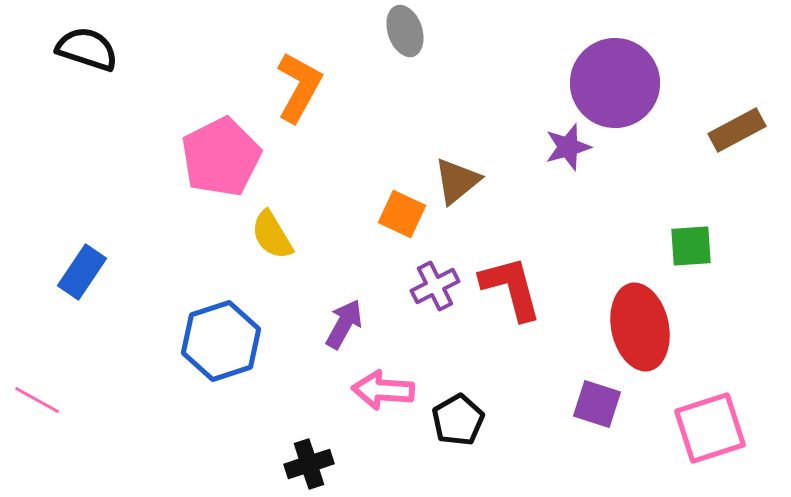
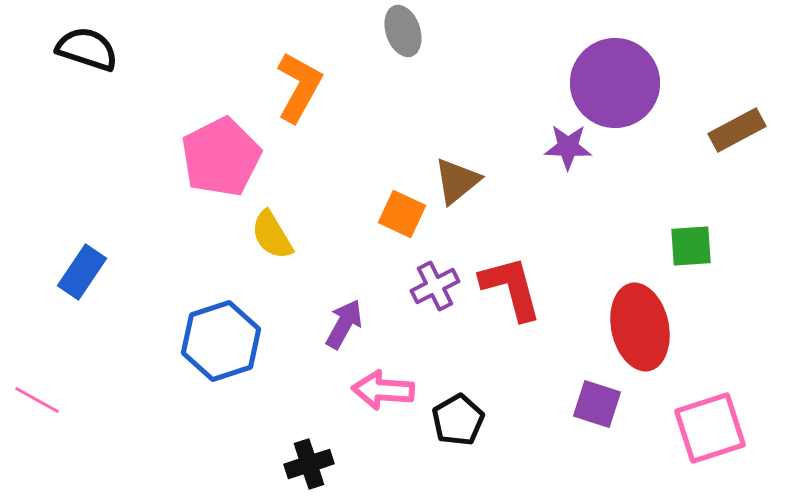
gray ellipse: moved 2 px left
purple star: rotated 18 degrees clockwise
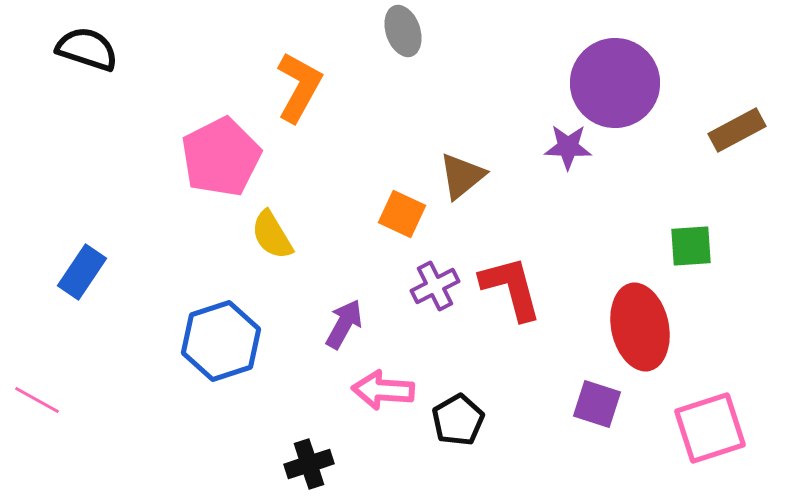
brown triangle: moved 5 px right, 5 px up
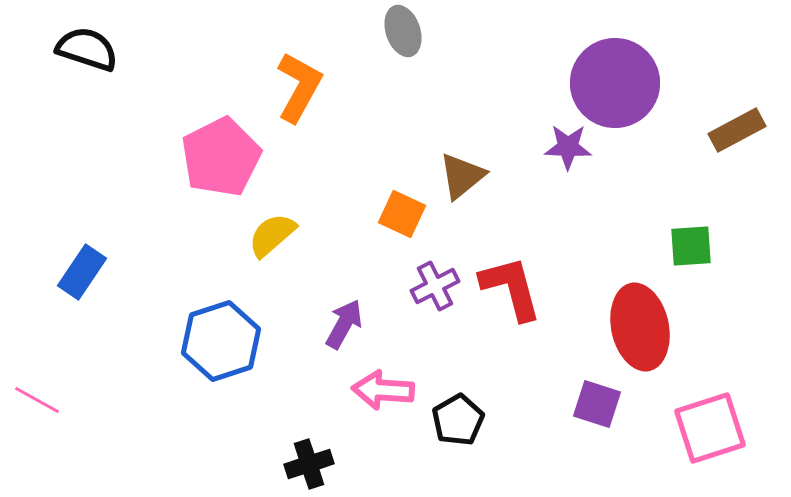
yellow semicircle: rotated 80 degrees clockwise
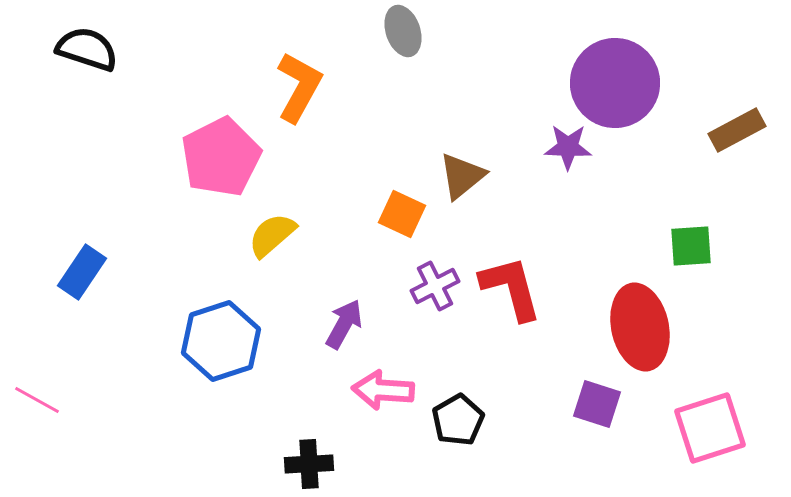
black cross: rotated 15 degrees clockwise
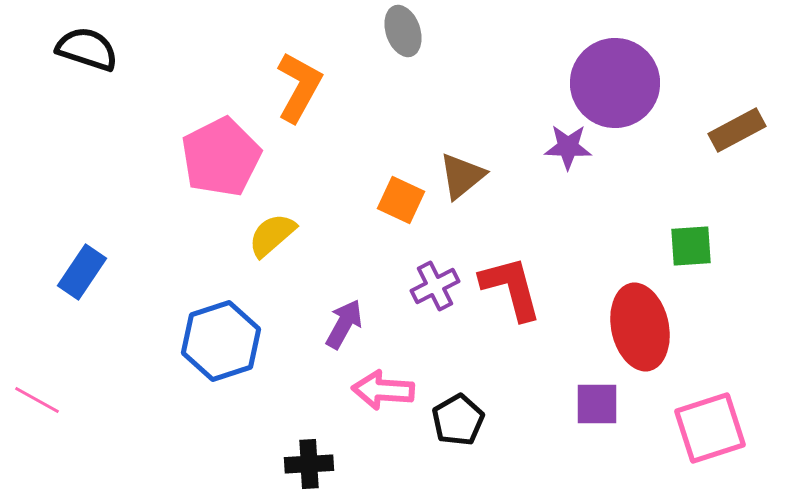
orange square: moved 1 px left, 14 px up
purple square: rotated 18 degrees counterclockwise
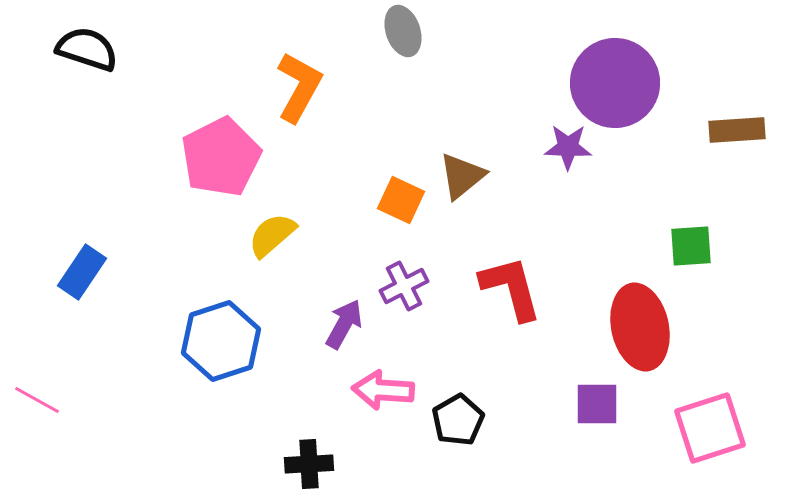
brown rectangle: rotated 24 degrees clockwise
purple cross: moved 31 px left
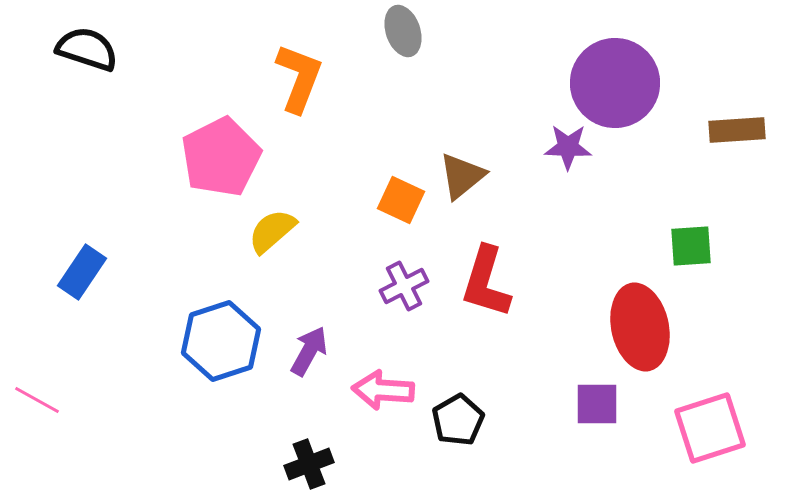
orange L-shape: moved 9 px up; rotated 8 degrees counterclockwise
yellow semicircle: moved 4 px up
red L-shape: moved 25 px left, 6 px up; rotated 148 degrees counterclockwise
purple arrow: moved 35 px left, 27 px down
black cross: rotated 18 degrees counterclockwise
